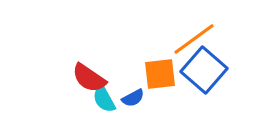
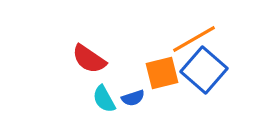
orange line: rotated 6 degrees clockwise
orange square: moved 2 px right, 1 px up; rotated 8 degrees counterclockwise
red semicircle: moved 19 px up
blue semicircle: rotated 10 degrees clockwise
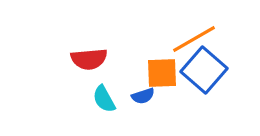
red semicircle: rotated 39 degrees counterclockwise
orange square: rotated 12 degrees clockwise
blue semicircle: moved 10 px right, 2 px up
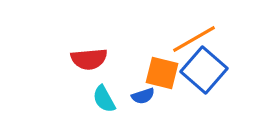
orange square: rotated 16 degrees clockwise
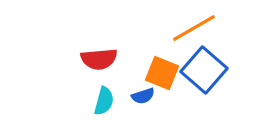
orange line: moved 11 px up
red semicircle: moved 10 px right
orange square: rotated 8 degrees clockwise
cyan semicircle: moved 2 px down; rotated 136 degrees counterclockwise
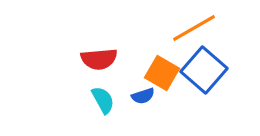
orange square: rotated 8 degrees clockwise
cyan semicircle: moved 1 px left, 1 px up; rotated 44 degrees counterclockwise
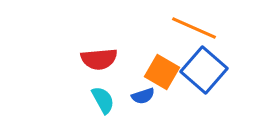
orange line: rotated 54 degrees clockwise
orange square: moved 1 px up
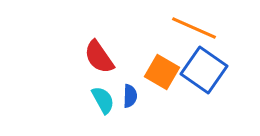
red semicircle: moved 2 px up; rotated 60 degrees clockwise
blue square: rotated 6 degrees counterclockwise
blue semicircle: moved 13 px left; rotated 70 degrees counterclockwise
